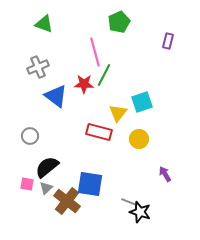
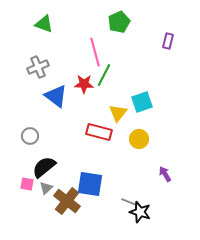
black semicircle: moved 3 px left
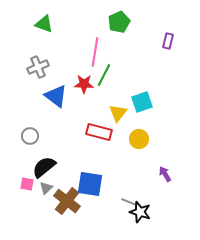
pink line: rotated 24 degrees clockwise
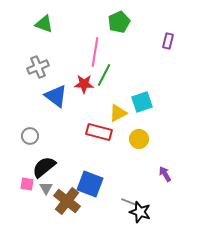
yellow triangle: rotated 24 degrees clockwise
blue square: rotated 12 degrees clockwise
gray triangle: rotated 16 degrees counterclockwise
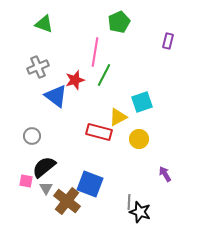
red star: moved 9 px left, 4 px up; rotated 18 degrees counterclockwise
yellow triangle: moved 4 px down
gray circle: moved 2 px right
pink square: moved 1 px left, 3 px up
gray line: rotated 70 degrees clockwise
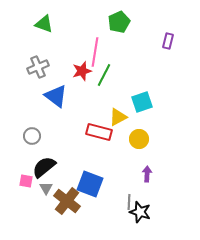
red star: moved 7 px right, 9 px up
purple arrow: moved 18 px left; rotated 35 degrees clockwise
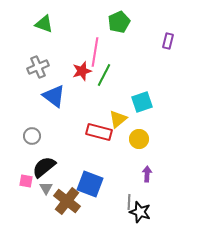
blue triangle: moved 2 px left
yellow triangle: moved 2 px down; rotated 12 degrees counterclockwise
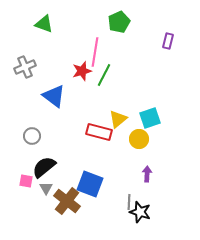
gray cross: moved 13 px left
cyan square: moved 8 px right, 16 px down
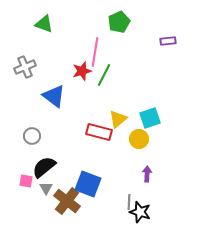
purple rectangle: rotated 70 degrees clockwise
blue square: moved 2 px left
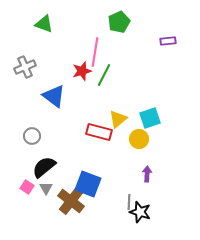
pink square: moved 1 px right, 6 px down; rotated 24 degrees clockwise
brown cross: moved 4 px right
